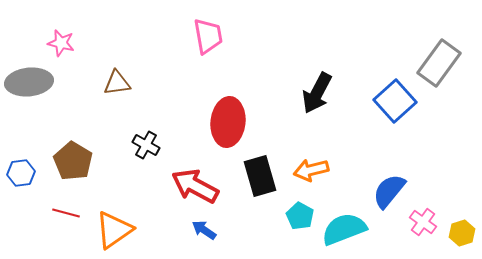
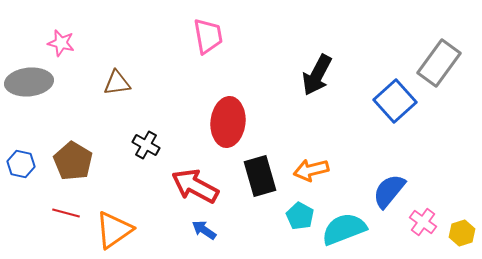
black arrow: moved 18 px up
blue hexagon: moved 9 px up; rotated 20 degrees clockwise
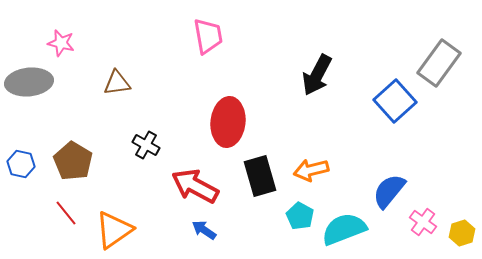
red line: rotated 36 degrees clockwise
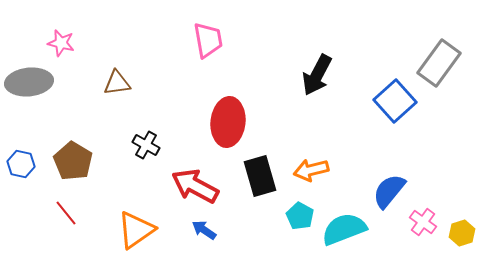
pink trapezoid: moved 4 px down
orange triangle: moved 22 px right
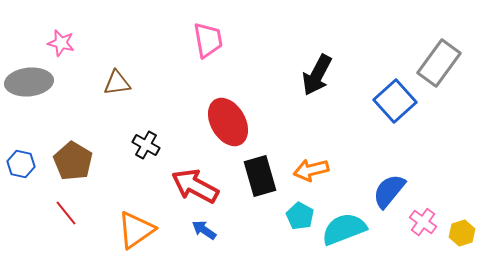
red ellipse: rotated 36 degrees counterclockwise
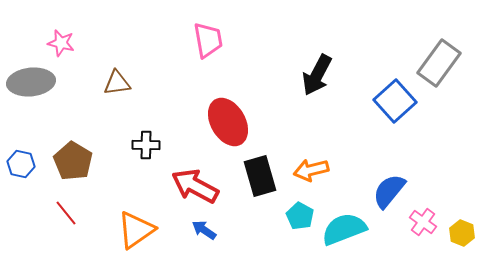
gray ellipse: moved 2 px right
black cross: rotated 28 degrees counterclockwise
yellow hexagon: rotated 20 degrees counterclockwise
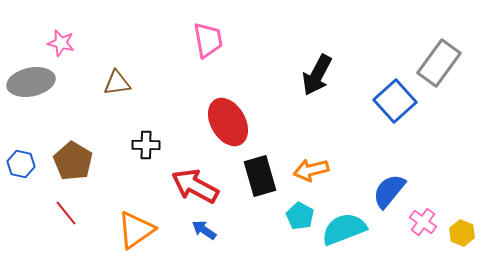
gray ellipse: rotated 6 degrees counterclockwise
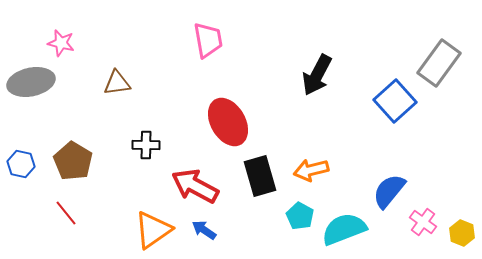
orange triangle: moved 17 px right
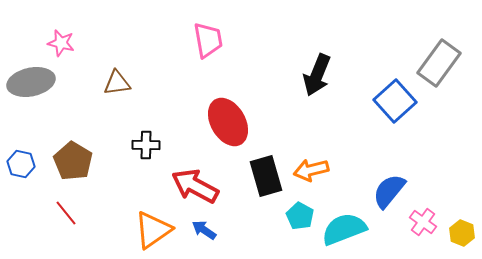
black arrow: rotated 6 degrees counterclockwise
black rectangle: moved 6 px right
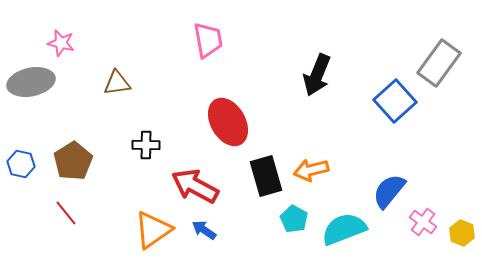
brown pentagon: rotated 9 degrees clockwise
cyan pentagon: moved 6 px left, 3 px down
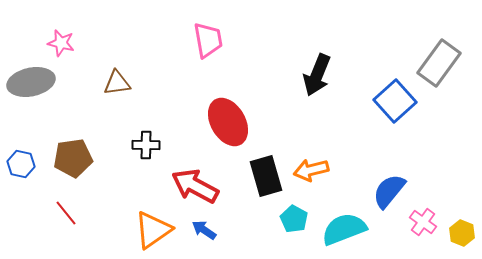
brown pentagon: moved 3 px up; rotated 24 degrees clockwise
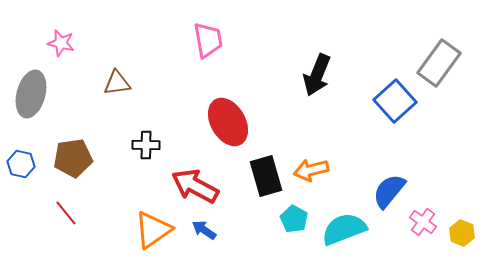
gray ellipse: moved 12 px down; rotated 63 degrees counterclockwise
